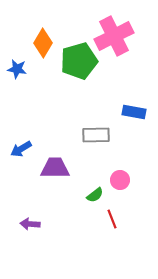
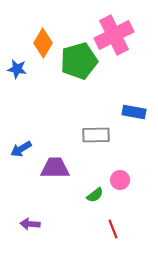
pink cross: moved 1 px up
red line: moved 1 px right, 10 px down
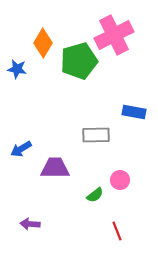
red line: moved 4 px right, 2 px down
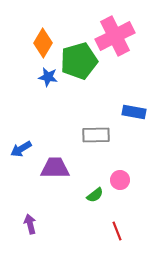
pink cross: moved 1 px right, 1 px down
blue star: moved 31 px right, 8 px down
purple arrow: rotated 72 degrees clockwise
